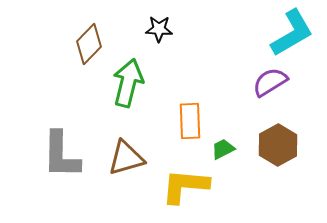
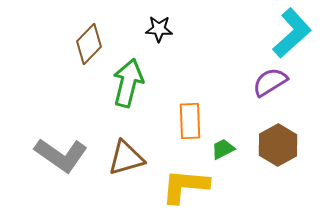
cyan L-shape: rotated 12 degrees counterclockwise
gray L-shape: rotated 56 degrees counterclockwise
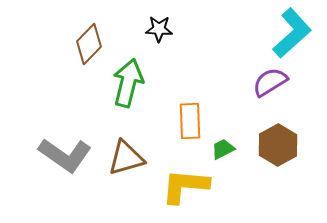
gray L-shape: moved 4 px right
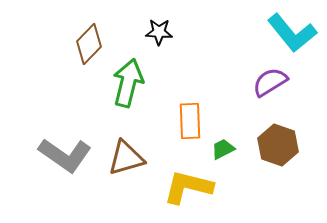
black star: moved 3 px down
cyan L-shape: rotated 93 degrees clockwise
brown hexagon: rotated 12 degrees counterclockwise
yellow L-shape: moved 3 px right, 1 px down; rotated 9 degrees clockwise
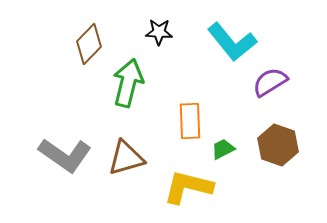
cyan L-shape: moved 60 px left, 9 px down
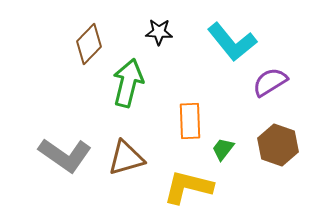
green trapezoid: rotated 25 degrees counterclockwise
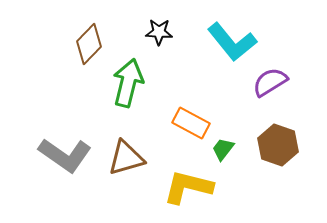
orange rectangle: moved 1 px right, 2 px down; rotated 60 degrees counterclockwise
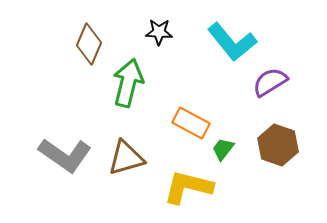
brown diamond: rotated 21 degrees counterclockwise
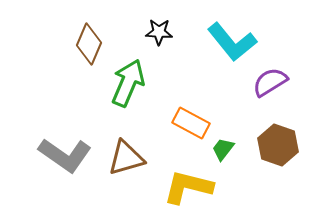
green arrow: rotated 9 degrees clockwise
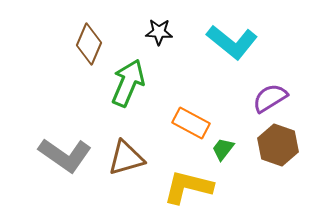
cyan L-shape: rotated 12 degrees counterclockwise
purple semicircle: moved 16 px down
